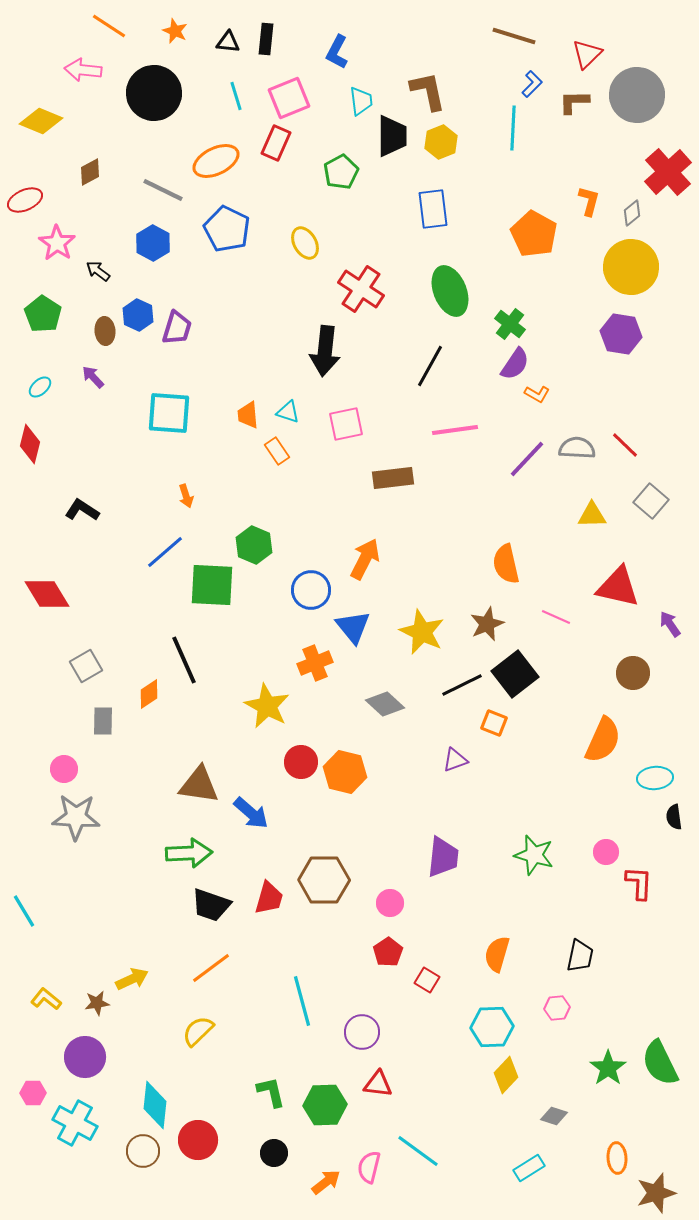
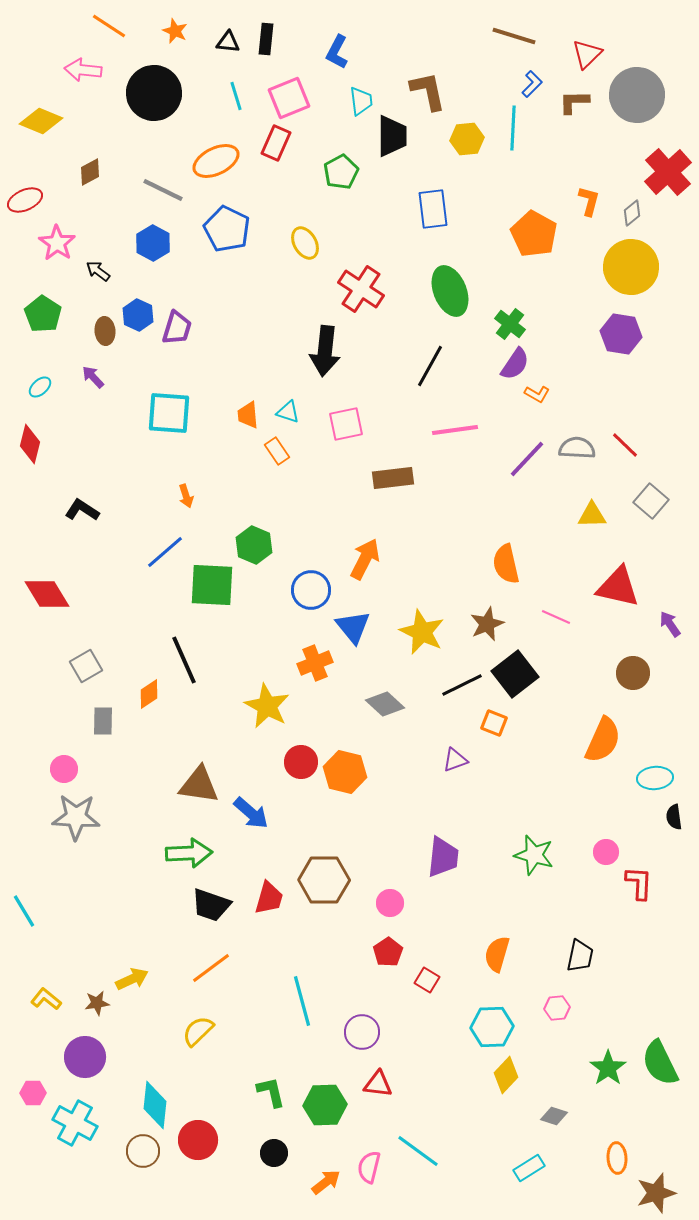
yellow hexagon at (441, 142): moved 26 px right, 3 px up; rotated 16 degrees clockwise
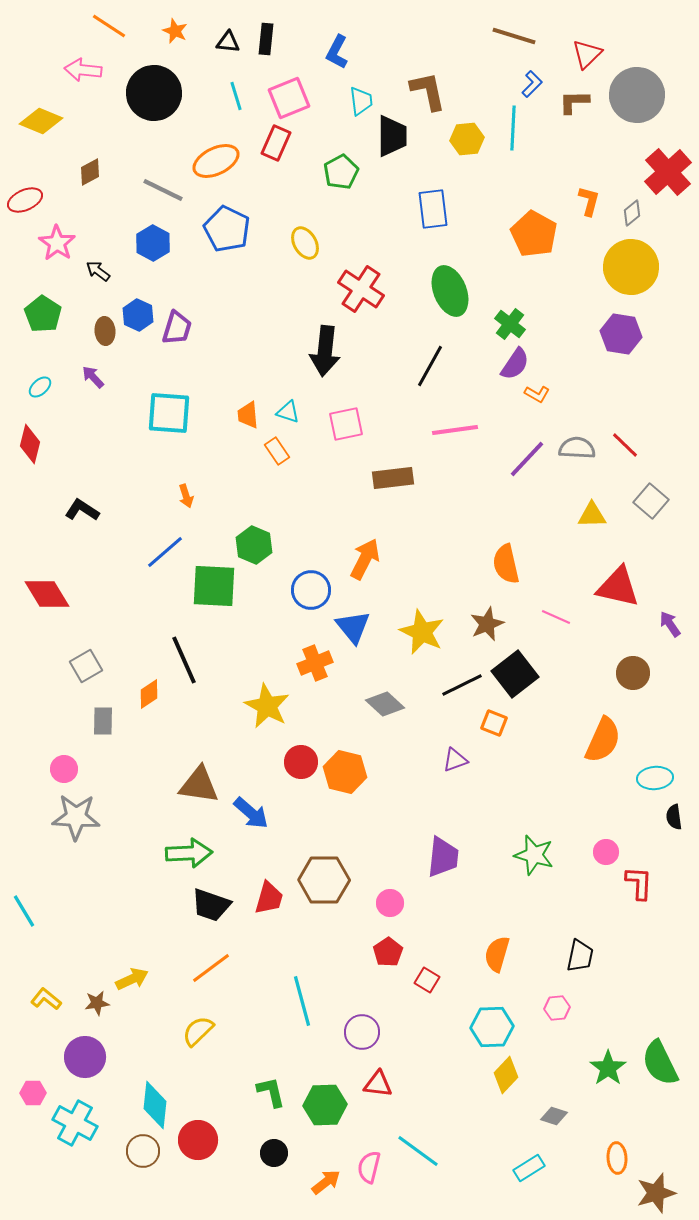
green square at (212, 585): moved 2 px right, 1 px down
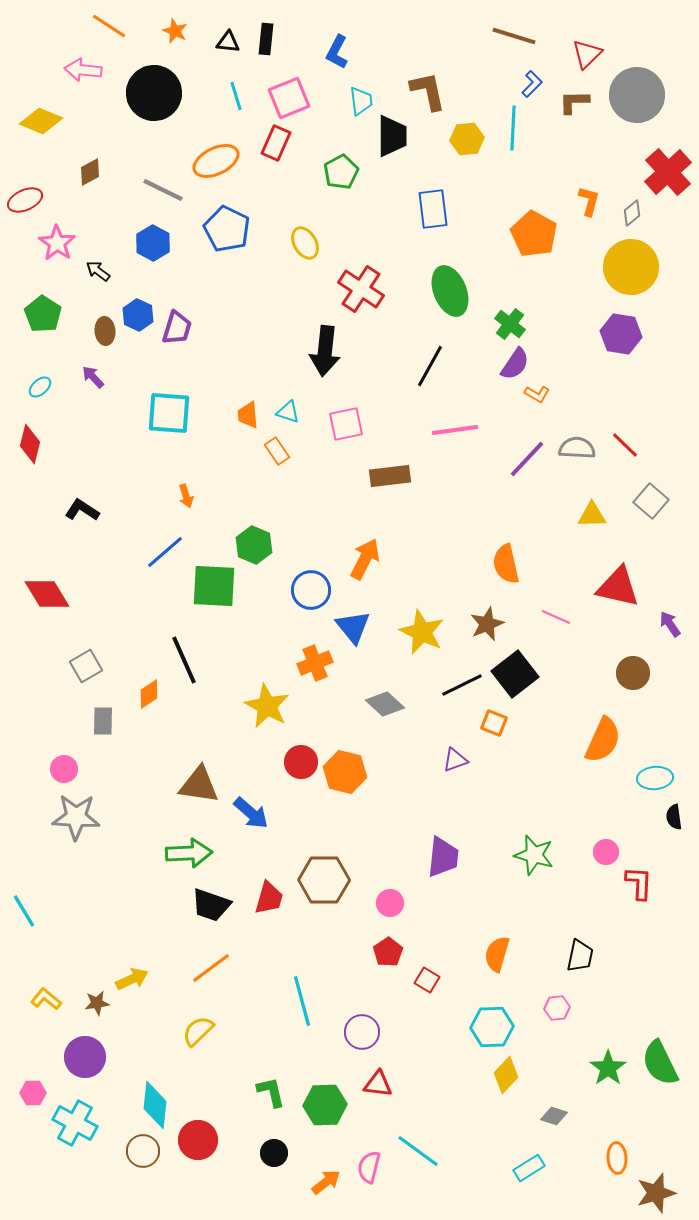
brown rectangle at (393, 478): moved 3 px left, 2 px up
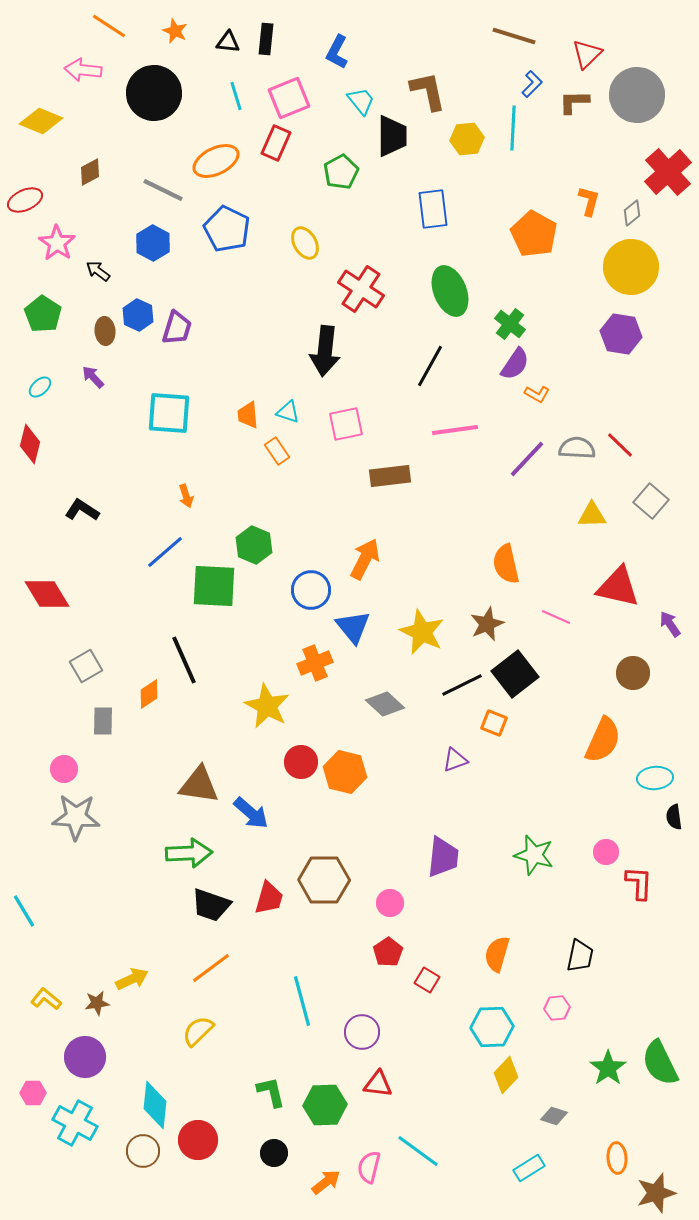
cyan trapezoid at (361, 101): rotated 32 degrees counterclockwise
red line at (625, 445): moved 5 px left
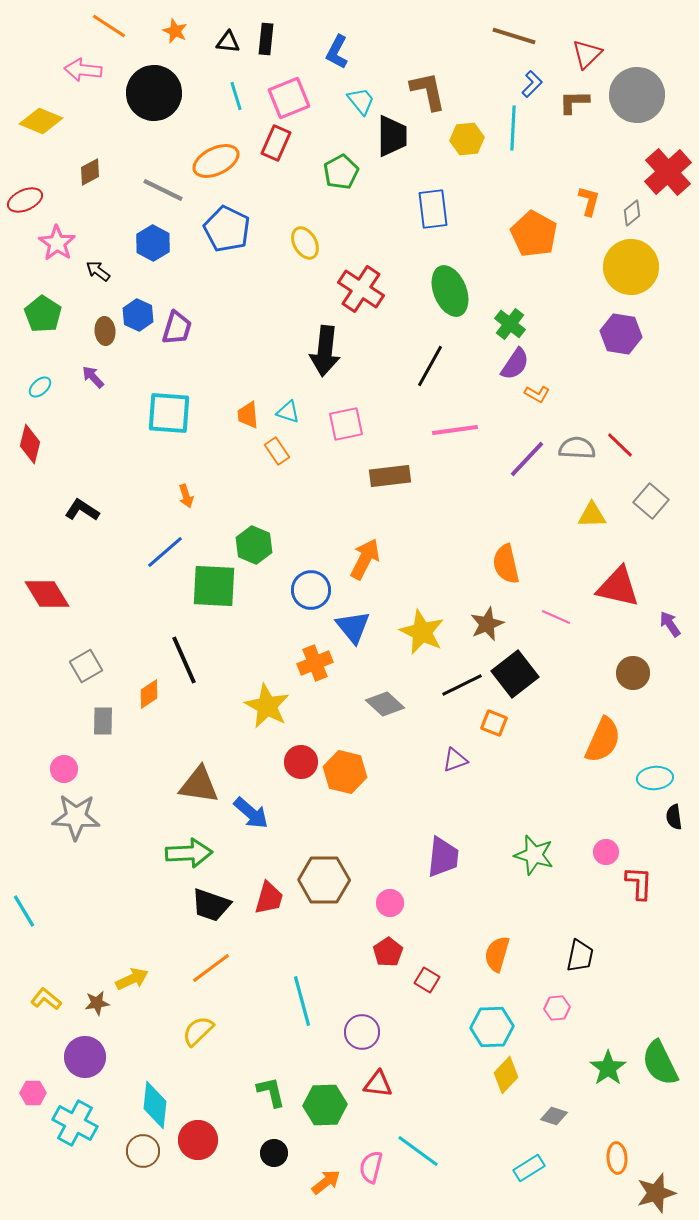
pink semicircle at (369, 1167): moved 2 px right
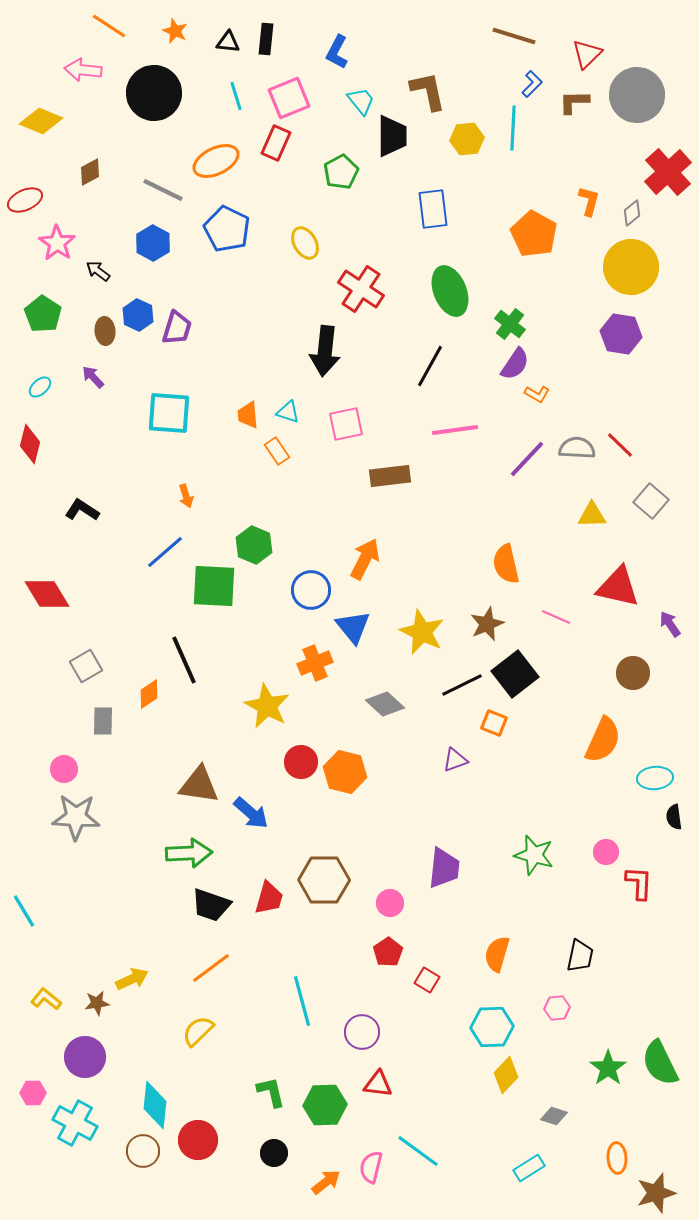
purple trapezoid at (443, 857): moved 1 px right, 11 px down
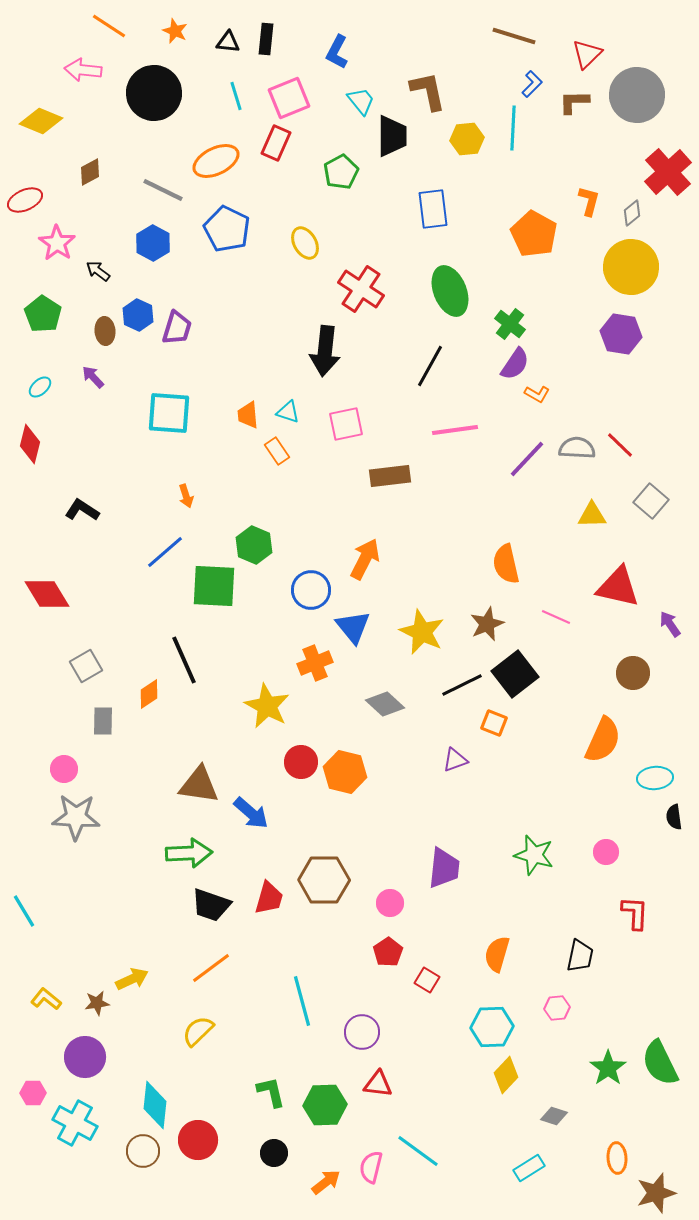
red L-shape at (639, 883): moved 4 px left, 30 px down
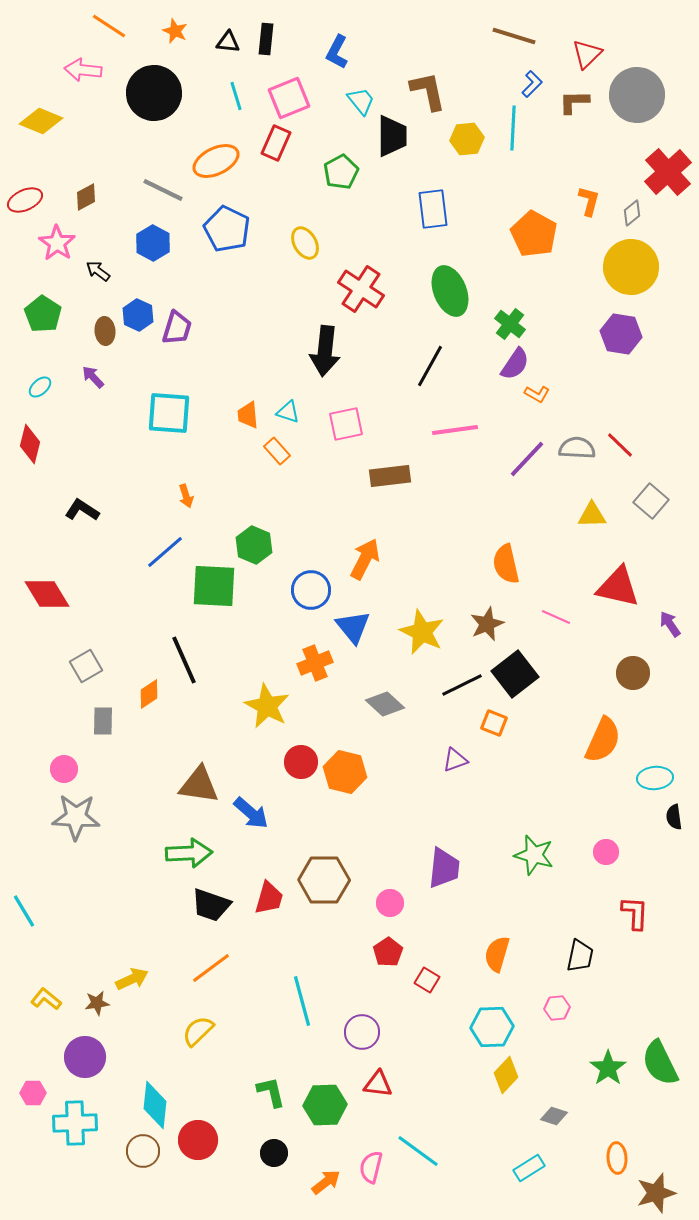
brown diamond at (90, 172): moved 4 px left, 25 px down
orange rectangle at (277, 451): rotated 8 degrees counterclockwise
cyan cross at (75, 1123): rotated 30 degrees counterclockwise
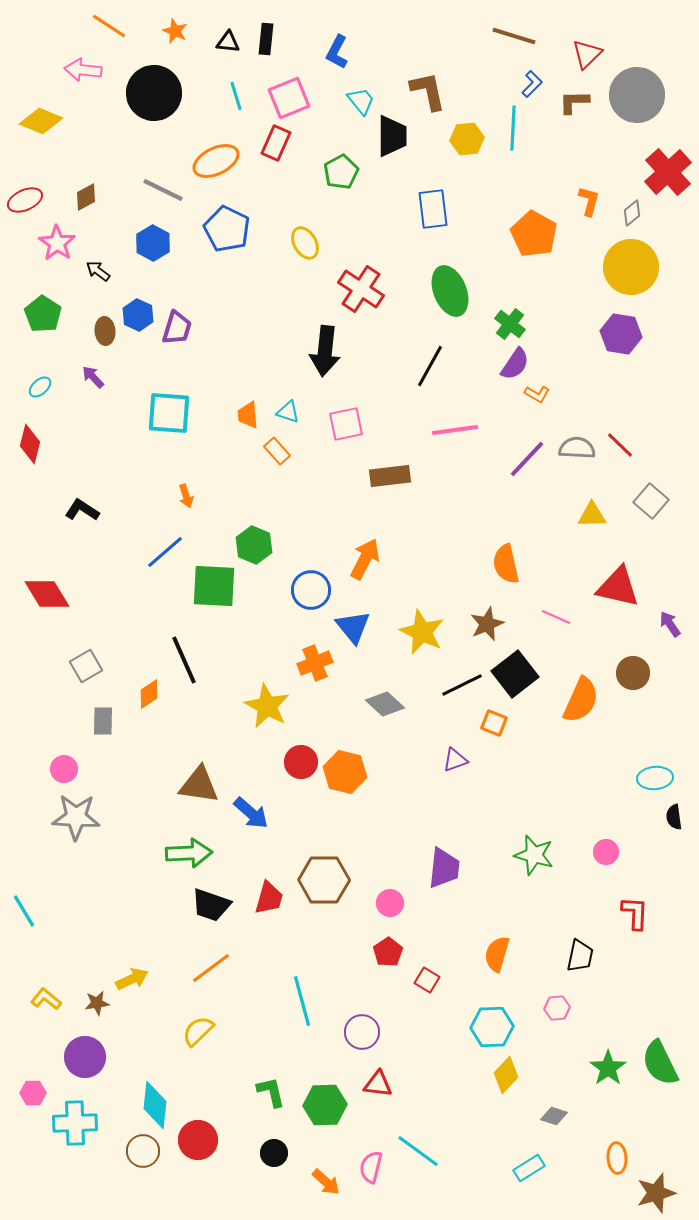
orange semicircle at (603, 740): moved 22 px left, 40 px up
orange arrow at (326, 1182): rotated 80 degrees clockwise
